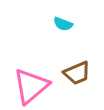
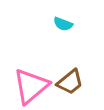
brown trapezoid: moved 7 px left, 9 px down; rotated 16 degrees counterclockwise
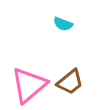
pink triangle: moved 2 px left, 1 px up
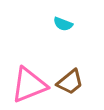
pink triangle: rotated 18 degrees clockwise
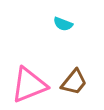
brown trapezoid: moved 4 px right; rotated 12 degrees counterclockwise
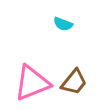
pink triangle: moved 3 px right, 2 px up
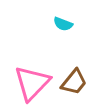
pink triangle: rotated 24 degrees counterclockwise
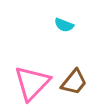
cyan semicircle: moved 1 px right, 1 px down
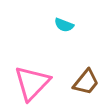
brown trapezoid: moved 12 px right
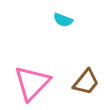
cyan semicircle: moved 1 px left, 5 px up
